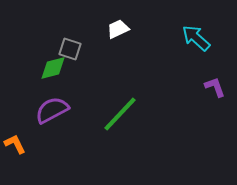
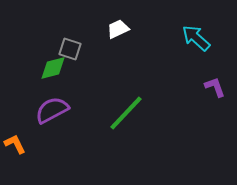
green line: moved 6 px right, 1 px up
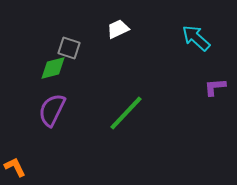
gray square: moved 1 px left, 1 px up
purple L-shape: rotated 75 degrees counterclockwise
purple semicircle: rotated 36 degrees counterclockwise
orange L-shape: moved 23 px down
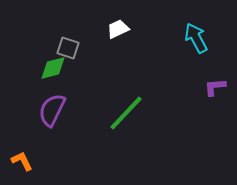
cyan arrow: rotated 20 degrees clockwise
gray square: moved 1 px left
orange L-shape: moved 7 px right, 6 px up
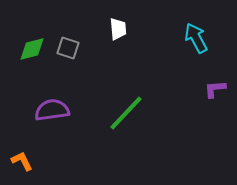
white trapezoid: rotated 110 degrees clockwise
green diamond: moved 21 px left, 19 px up
purple L-shape: moved 2 px down
purple semicircle: rotated 56 degrees clockwise
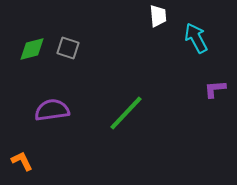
white trapezoid: moved 40 px right, 13 px up
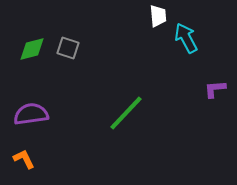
cyan arrow: moved 10 px left
purple semicircle: moved 21 px left, 4 px down
orange L-shape: moved 2 px right, 2 px up
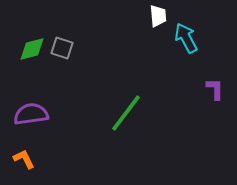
gray square: moved 6 px left
purple L-shape: rotated 95 degrees clockwise
green line: rotated 6 degrees counterclockwise
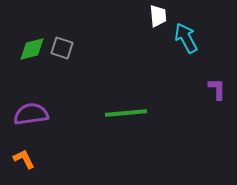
purple L-shape: moved 2 px right
green line: rotated 48 degrees clockwise
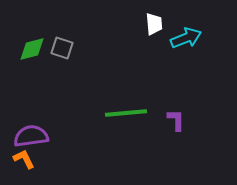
white trapezoid: moved 4 px left, 8 px down
cyan arrow: rotated 96 degrees clockwise
purple L-shape: moved 41 px left, 31 px down
purple semicircle: moved 22 px down
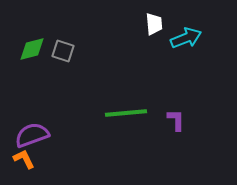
gray square: moved 1 px right, 3 px down
purple semicircle: moved 1 px right, 1 px up; rotated 12 degrees counterclockwise
